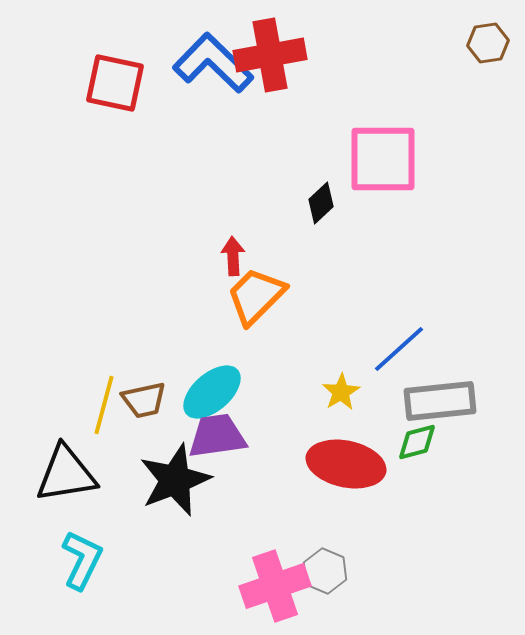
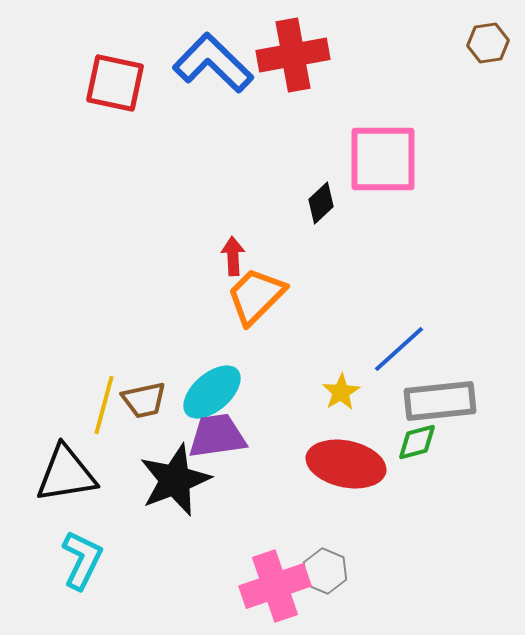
red cross: moved 23 px right
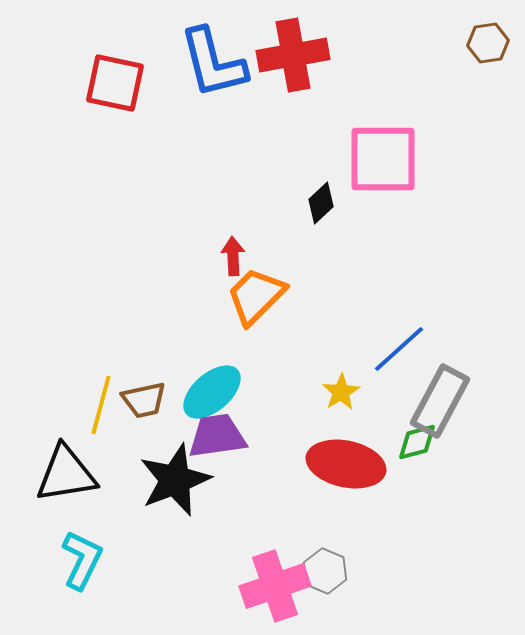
blue L-shape: rotated 148 degrees counterclockwise
gray rectangle: rotated 56 degrees counterclockwise
yellow line: moved 3 px left
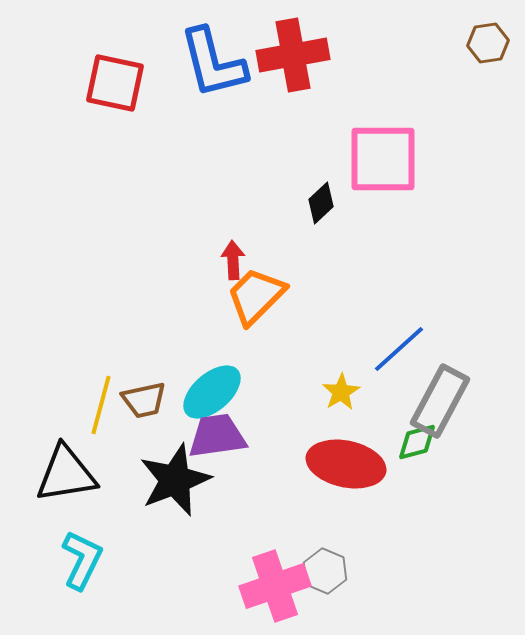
red arrow: moved 4 px down
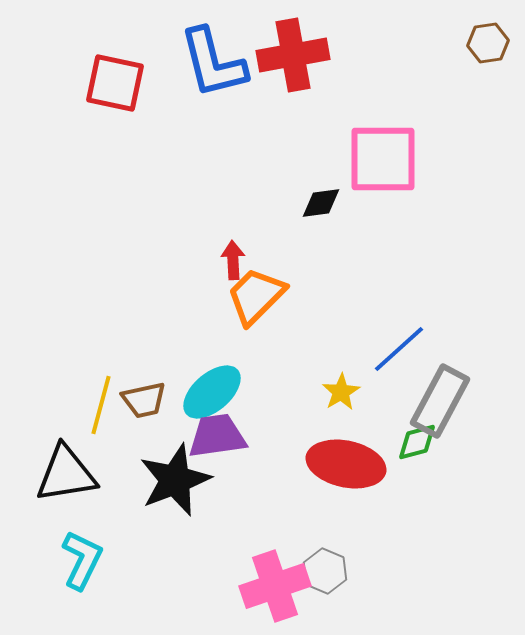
black diamond: rotated 36 degrees clockwise
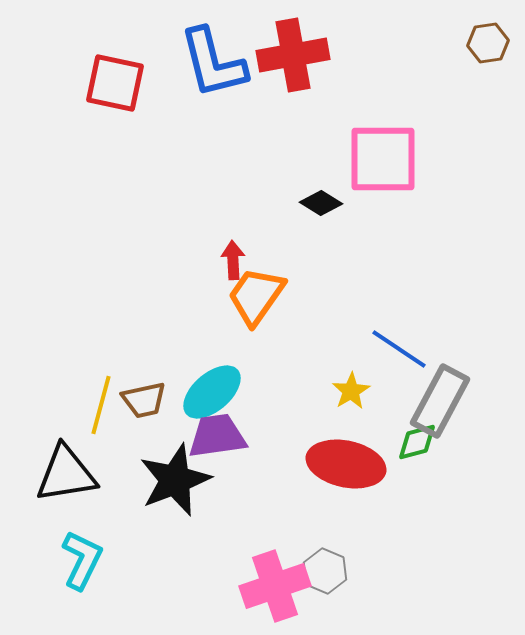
black diamond: rotated 39 degrees clockwise
orange trapezoid: rotated 10 degrees counterclockwise
blue line: rotated 76 degrees clockwise
yellow star: moved 10 px right, 1 px up
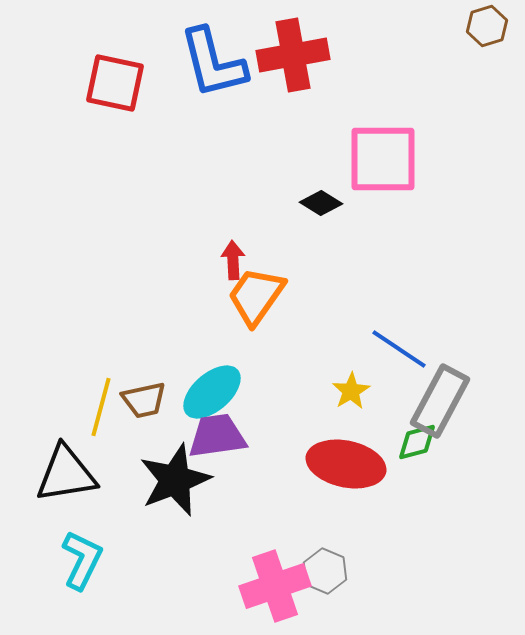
brown hexagon: moved 1 px left, 17 px up; rotated 9 degrees counterclockwise
yellow line: moved 2 px down
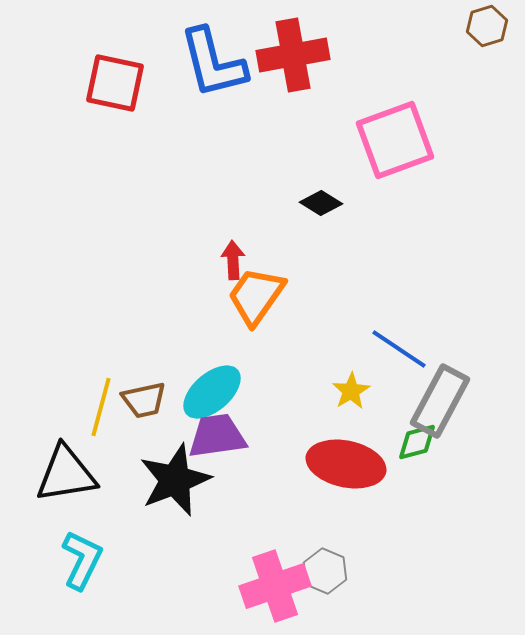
pink square: moved 12 px right, 19 px up; rotated 20 degrees counterclockwise
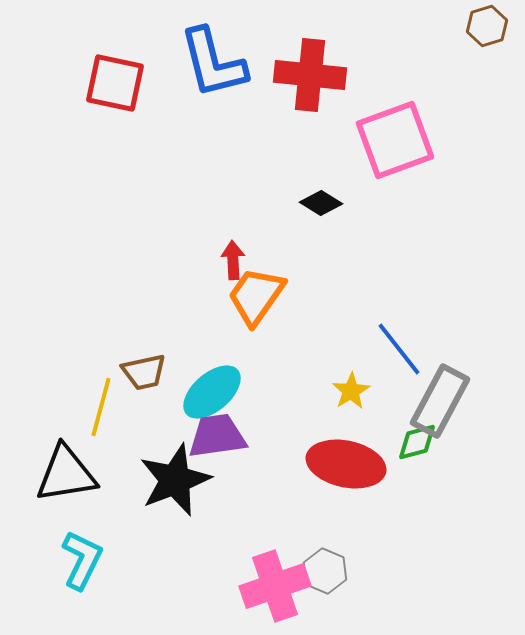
red cross: moved 17 px right, 20 px down; rotated 16 degrees clockwise
blue line: rotated 18 degrees clockwise
brown trapezoid: moved 28 px up
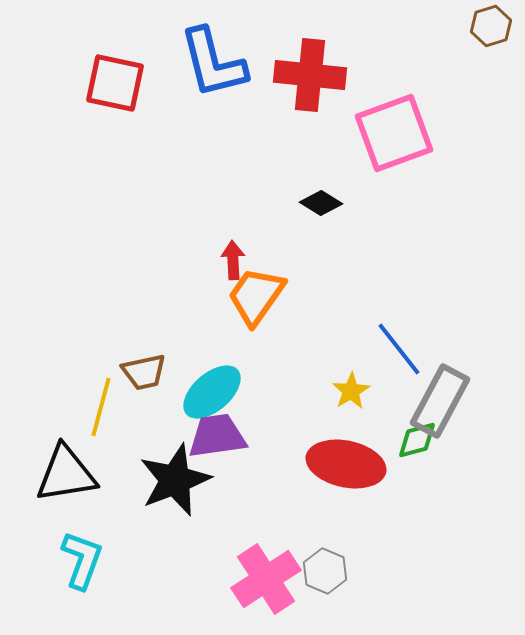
brown hexagon: moved 4 px right
pink square: moved 1 px left, 7 px up
green diamond: moved 2 px up
cyan L-shape: rotated 6 degrees counterclockwise
pink cross: moved 9 px left, 7 px up; rotated 14 degrees counterclockwise
